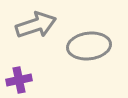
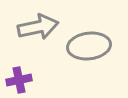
gray arrow: moved 2 px right, 2 px down; rotated 6 degrees clockwise
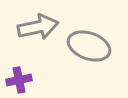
gray ellipse: rotated 27 degrees clockwise
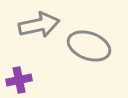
gray arrow: moved 1 px right, 2 px up
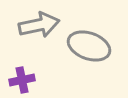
purple cross: moved 3 px right
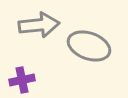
gray arrow: rotated 6 degrees clockwise
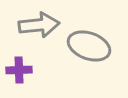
purple cross: moved 3 px left, 10 px up; rotated 10 degrees clockwise
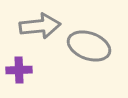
gray arrow: moved 1 px right, 1 px down
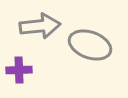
gray ellipse: moved 1 px right, 1 px up
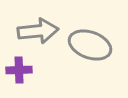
gray arrow: moved 2 px left, 5 px down
